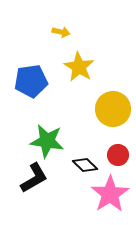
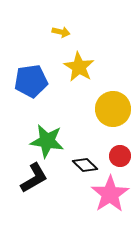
red circle: moved 2 px right, 1 px down
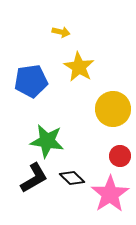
black diamond: moved 13 px left, 13 px down
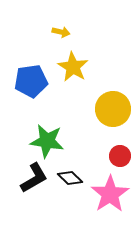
yellow star: moved 6 px left
black diamond: moved 2 px left
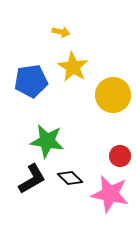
yellow circle: moved 14 px up
black L-shape: moved 2 px left, 1 px down
pink star: rotated 27 degrees counterclockwise
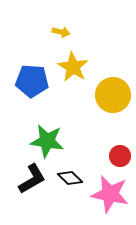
blue pentagon: moved 1 px right; rotated 12 degrees clockwise
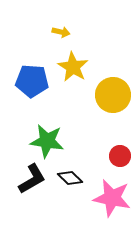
pink star: moved 2 px right, 4 px down
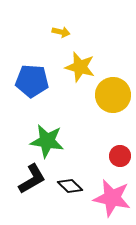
yellow star: moved 7 px right; rotated 16 degrees counterclockwise
black diamond: moved 8 px down
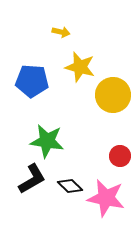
pink star: moved 6 px left
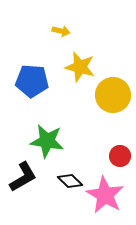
yellow arrow: moved 1 px up
black L-shape: moved 9 px left, 2 px up
black diamond: moved 5 px up
pink star: moved 1 px left, 3 px up; rotated 18 degrees clockwise
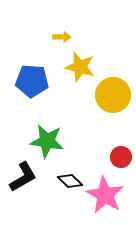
yellow arrow: moved 1 px right, 6 px down; rotated 12 degrees counterclockwise
red circle: moved 1 px right, 1 px down
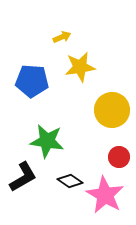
yellow arrow: rotated 24 degrees counterclockwise
yellow star: rotated 24 degrees counterclockwise
yellow circle: moved 1 px left, 15 px down
red circle: moved 2 px left
black diamond: rotated 10 degrees counterclockwise
